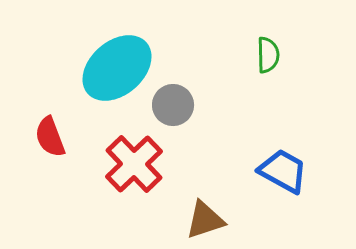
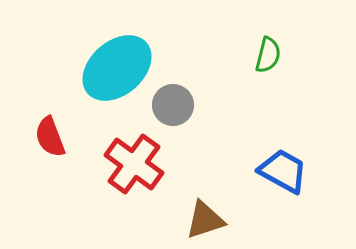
green semicircle: rotated 15 degrees clockwise
red cross: rotated 10 degrees counterclockwise
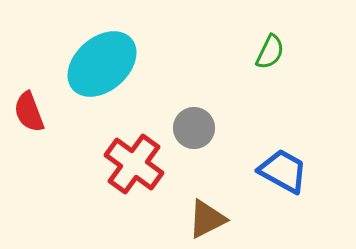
green semicircle: moved 2 px right, 3 px up; rotated 12 degrees clockwise
cyan ellipse: moved 15 px left, 4 px up
gray circle: moved 21 px right, 23 px down
red semicircle: moved 21 px left, 25 px up
brown triangle: moved 2 px right, 1 px up; rotated 9 degrees counterclockwise
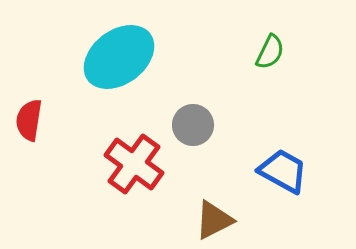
cyan ellipse: moved 17 px right, 7 px up; rotated 4 degrees clockwise
red semicircle: moved 8 px down; rotated 30 degrees clockwise
gray circle: moved 1 px left, 3 px up
brown triangle: moved 7 px right, 1 px down
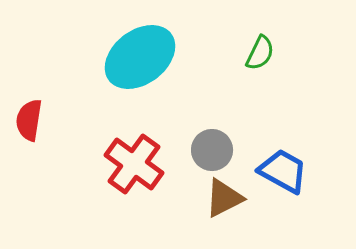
green semicircle: moved 10 px left, 1 px down
cyan ellipse: moved 21 px right
gray circle: moved 19 px right, 25 px down
brown triangle: moved 10 px right, 22 px up
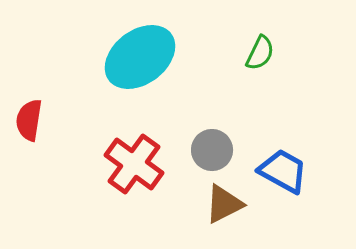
brown triangle: moved 6 px down
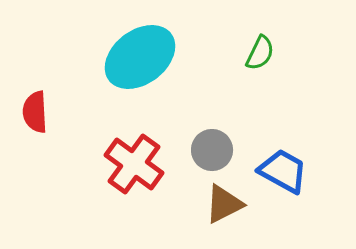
red semicircle: moved 6 px right, 8 px up; rotated 12 degrees counterclockwise
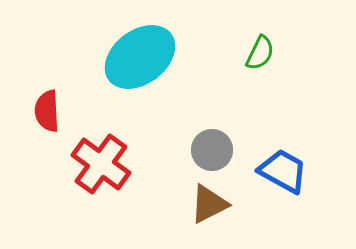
red semicircle: moved 12 px right, 1 px up
red cross: moved 33 px left
brown triangle: moved 15 px left
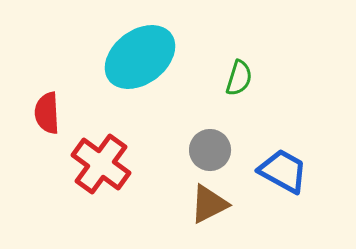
green semicircle: moved 21 px left, 25 px down; rotated 9 degrees counterclockwise
red semicircle: moved 2 px down
gray circle: moved 2 px left
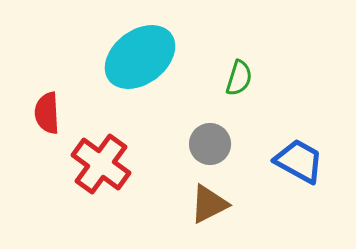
gray circle: moved 6 px up
blue trapezoid: moved 16 px right, 10 px up
